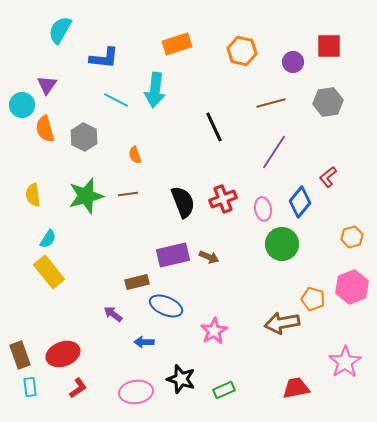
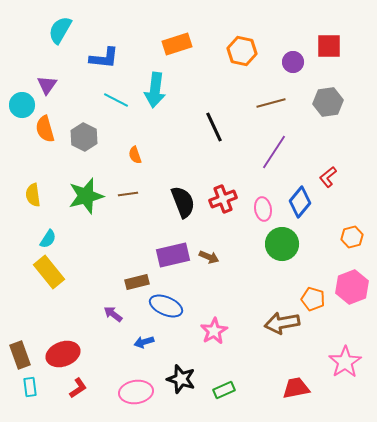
blue arrow at (144, 342): rotated 18 degrees counterclockwise
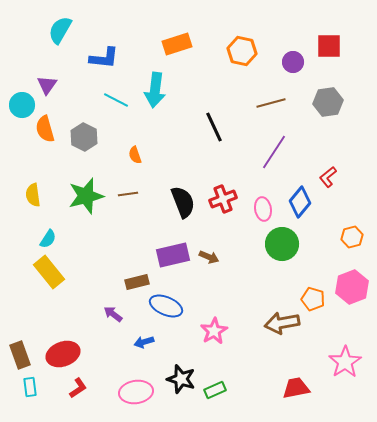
green rectangle at (224, 390): moved 9 px left
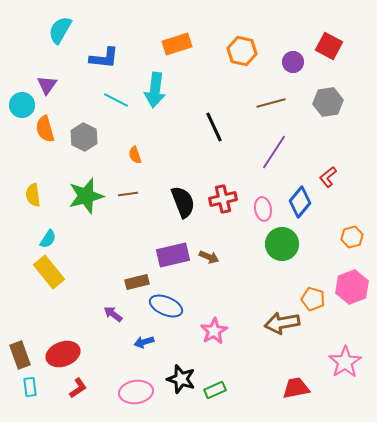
red square at (329, 46): rotated 28 degrees clockwise
red cross at (223, 199): rotated 8 degrees clockwise
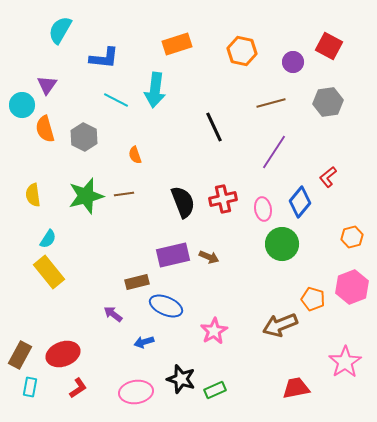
brown line at (128, 194): moved 4 px left
brown arrow at (282, 323): moved 2 px left, 2 px down; rotated 12 degrees counterclockwise
brown rectangle at (20, 355): rotated 48 degrees clockwise
cyan rectangle at (30, 387): rotated 18 degrees clockwise
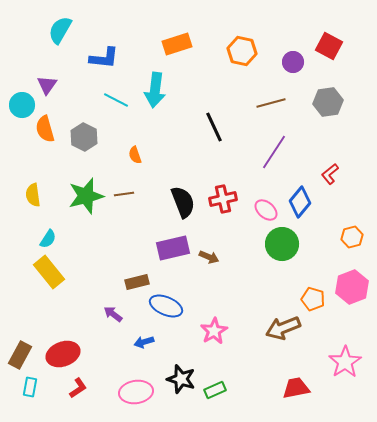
red L-shape at (328, 177): moved 2 px right, 3 px up
pink ellipse at (263, 209): moved 3 px right, 1 px down; rotated 40 degrees counterclockwise
purple rectangle at (173, 255): moved 7 px up
brown arrow at (280, 325): moved 3 px right, 3 px down
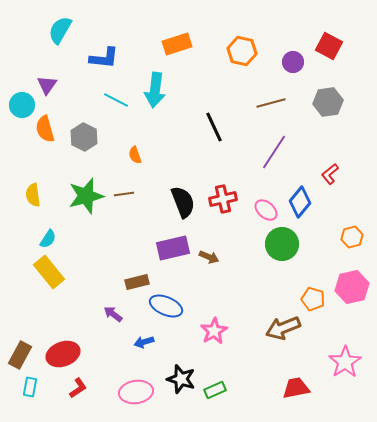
pink hexagon at (352, 287): rotated 8 degrees clockwise
